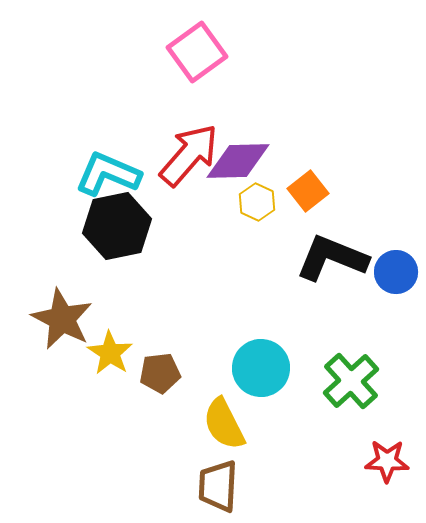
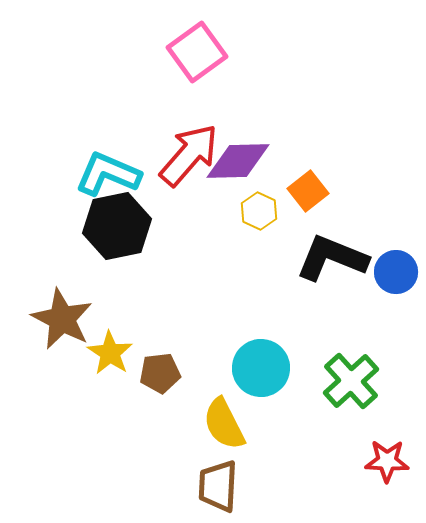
yellow hexagon: moved 2 px right, 9 px down
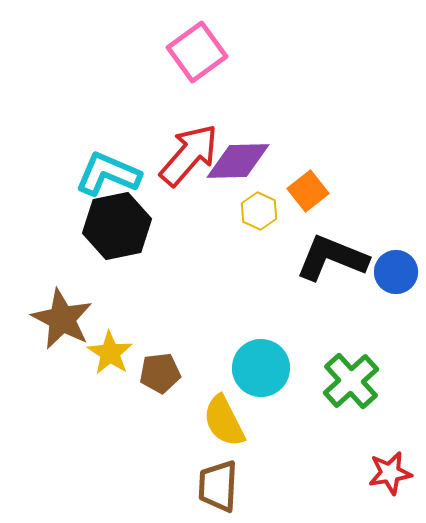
yellow semicircle: moved 3 px up
red star: moved 3 px right, 12 px down; rotated 12 degrees counterclockwise
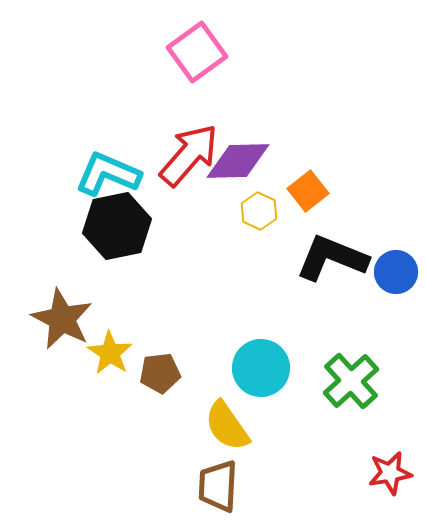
yellow semicircle: moved 3 px right, 5 px down; rotated 8 degrees counterclockwise
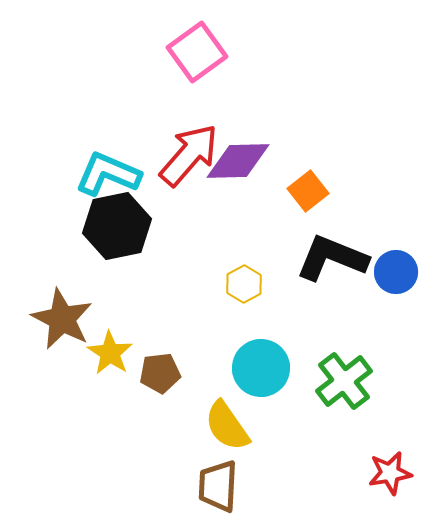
yellow hexagon: moved 15 px left, 73 px down; rotated 6 degrees clockwise
green cross: moved 7 px left; rotated 4 degrees clockwise
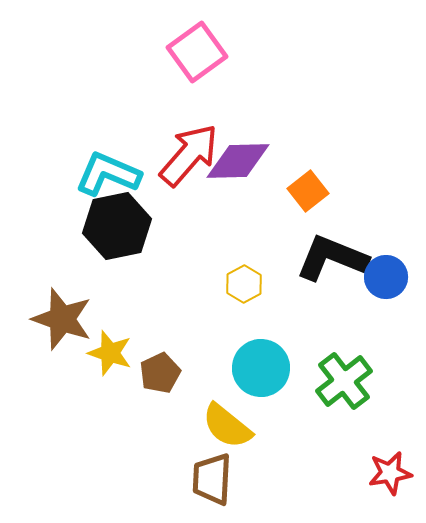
blue circle: moved 10 px left, 5 px down
brown star: rotated 8 degrees counterclockwise
yellow star: rotated 15 degrees counterclockwise
brown pentagon: rotated 18 degrees counterclockwise
yellow semicircle: rotated 16 degrees counterclockwise
brown trapezoid: moved 6 px left, 7 px up
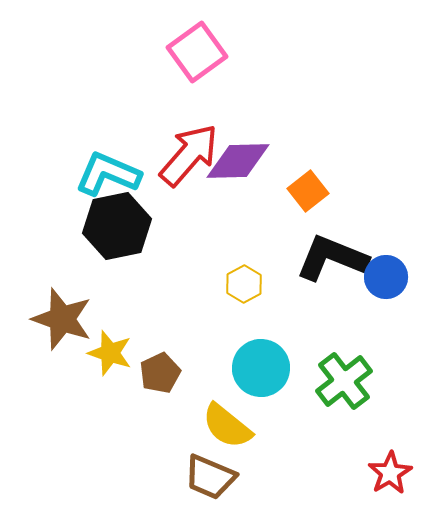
red star: rotated 21 degrees counterclockwise
brown trapezoid: moved 2 px left, 2 px up; rotated 70 degrees counterclockwise
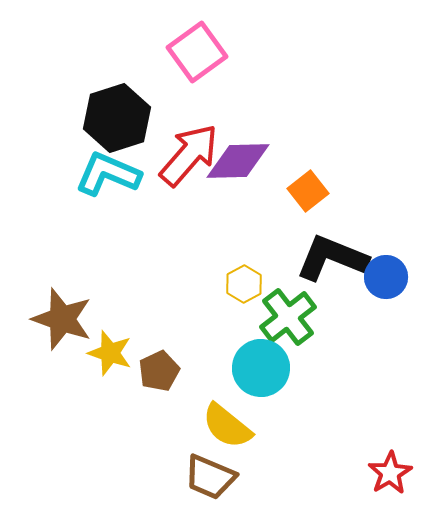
black hexagon: moved 108 px up; rotated 6 degrees counterclockwise
brown pentagon: moved 1 px left, 2 px up
green cross: moved 56 px left, 64 px up
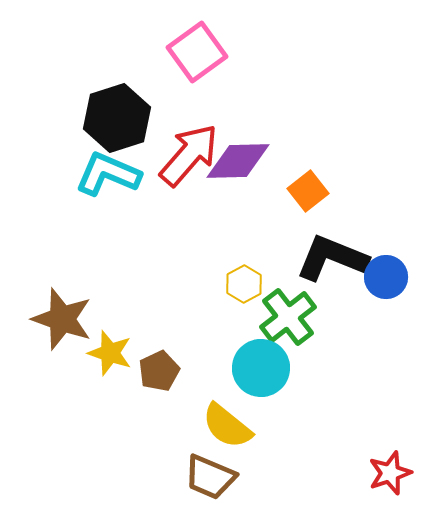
red star: rotated 12 degrees clockwise
